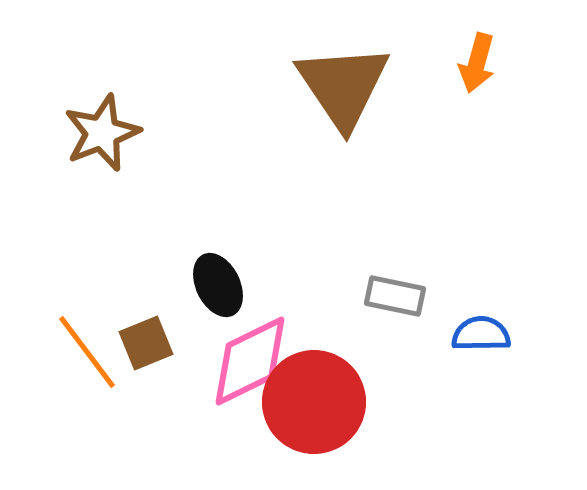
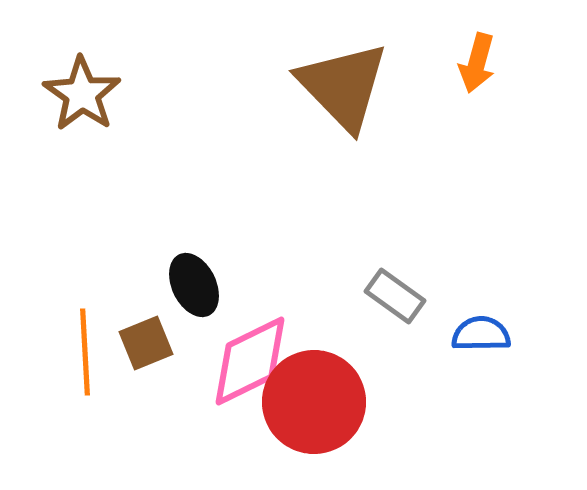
brown triangle: rotated 10 degrees counterclockwise
brown star: moved 20 px left, 39 px up; rotated 16 degrees counterclockwise
black ellipse: moved 24 px left
gray rectangle: rotated 24 degrees clockwise
orange line: moved 2 px left; rotated 34 degrees clockwise
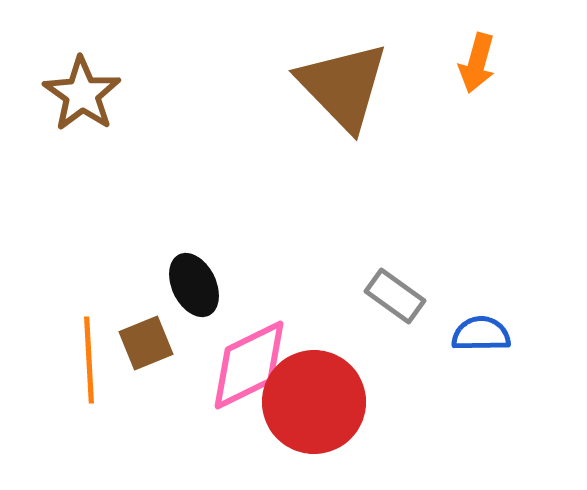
orange line: moved 4 px right, 8 px down
pink diamond: moved 1 px left, 4 px down
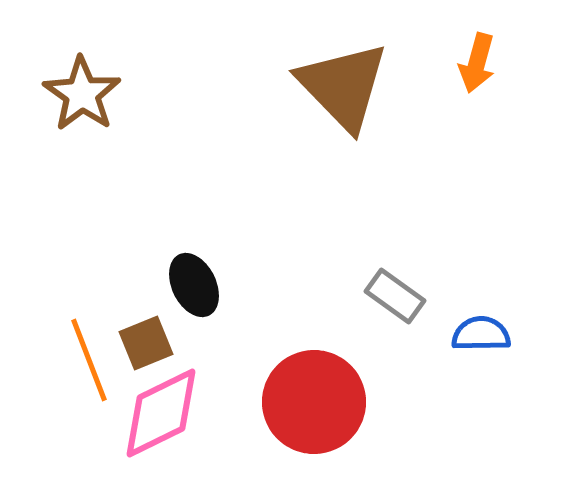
orange line: rotated 18 degrees counterclockwise
pink diamond: moved 88 px left, 48 px down
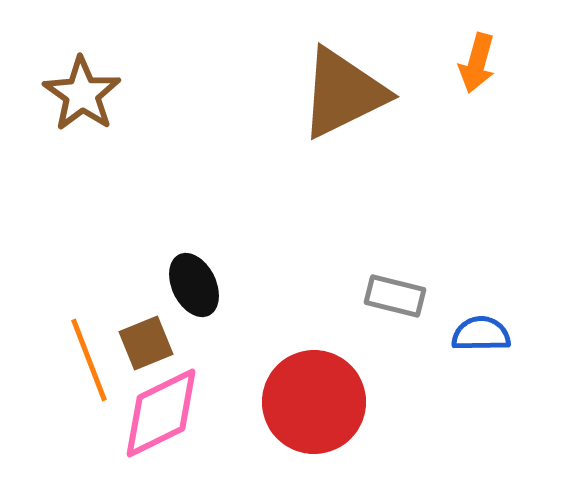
brown triangle: moved 7 px down; rotated 48 degrees clockwise
gray rectangle: rotated 22 degrees counterclockwise
